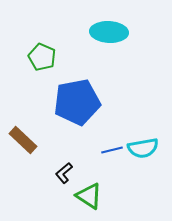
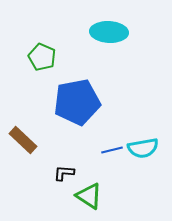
black L-shape: rotated 45 degrees clockwise
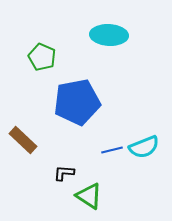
cyan ellipse: moved 3 px down
cyan semicircle: moved 1 px right, 1 px up; rotated 12 degrees counterclockwise
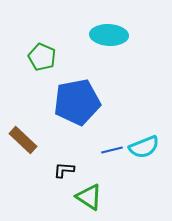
black L-shape: moved 3 px up
green triangle: moved 1 px down
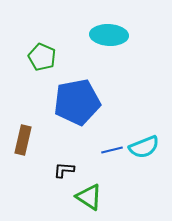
brown rectangle: rotated 60 degrees clockwise
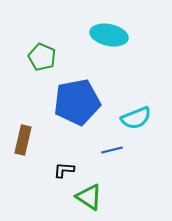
cyan ellipse: rotated 9 degrees clockwise
cyan semicircle: moved 8 px left, 29 px up
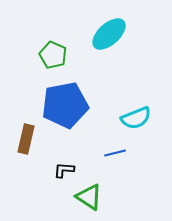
cyan ellipse: moved 1 px up; rotated 54 degrees counterclockwise
green pentagon: moved 11 px right, 2 px up
blue pentagon: moved 12 px left, 3 px down
brown rectangle: moved 3 px right, 1 px up
blue line: moved 3 px right, 3 px down
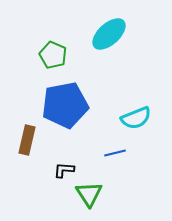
brown rectangle: moved 1 px right, 1 px down
green triangle: moved 3 px up; rotated 24 degrees clockwise
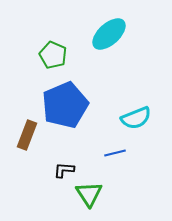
blue pentagon: rotated 12 degrees counterclockwise
brown rectangle: moved 5 px up; rotated 8 degrees clockwise
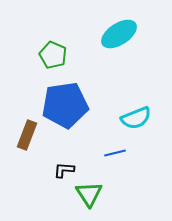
cyan ellipse: moved 10 px right; rotated 9 degrees clockwise
blue pentagon: rotated 15 degrees clockwise
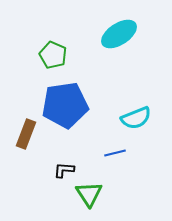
brown rectangle: moved 1 px left, 1 px up
